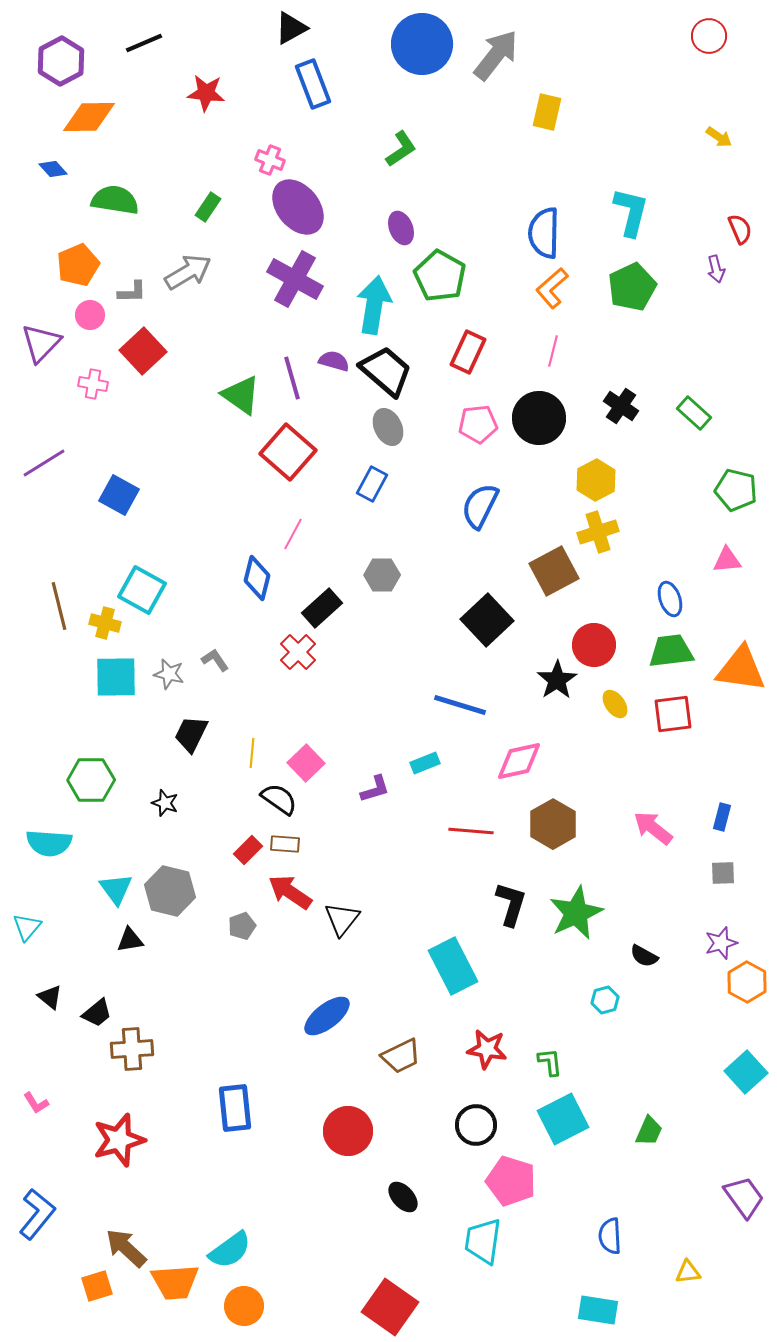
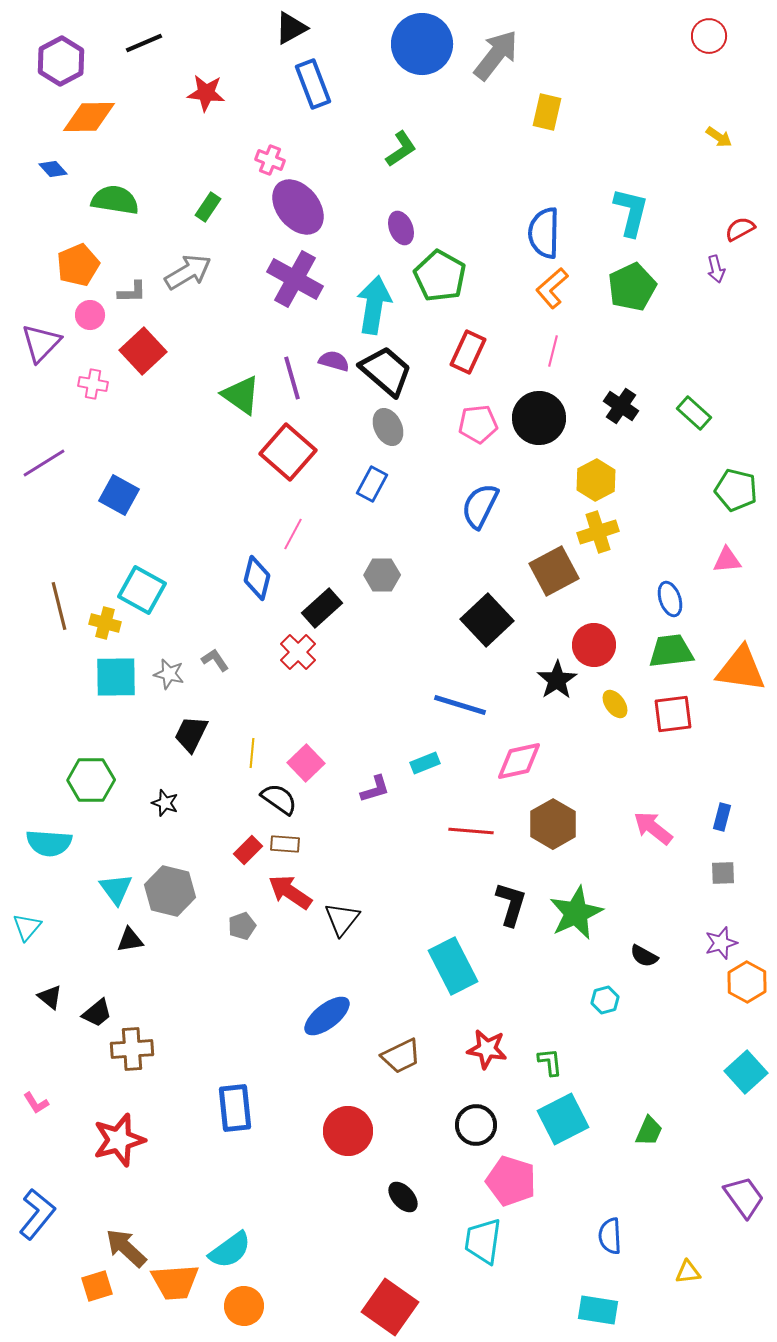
red semicircle at (740, 229): rotated 96 degrees counterclockwise
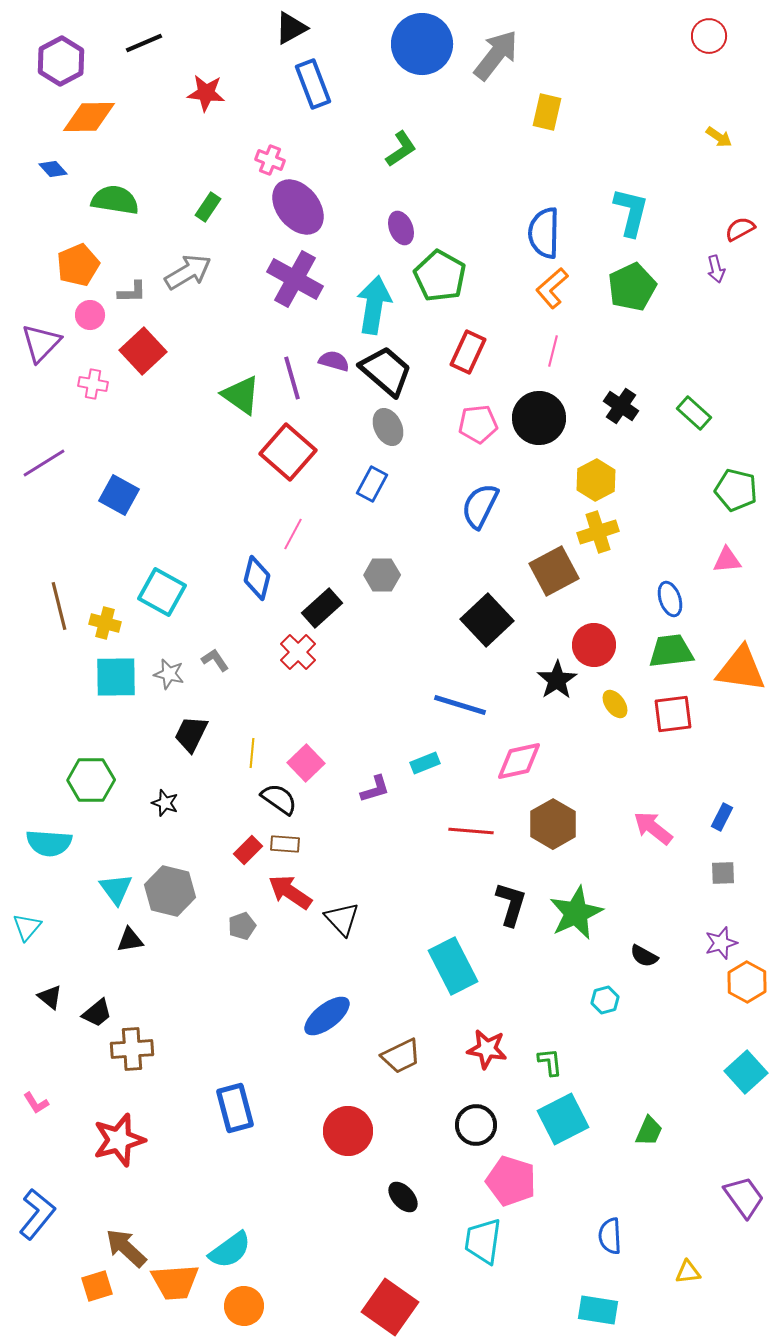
cyan square at (142, 590): moved 20 px right, 2 px down
blue rectangle at (722, 817): rotated 12 degrees clockwise
black triangle at (342, 919): rotated 21 degrees counterclockwise
blue rectangle at (235, 1108): rotated 9 degrees counterclockwise
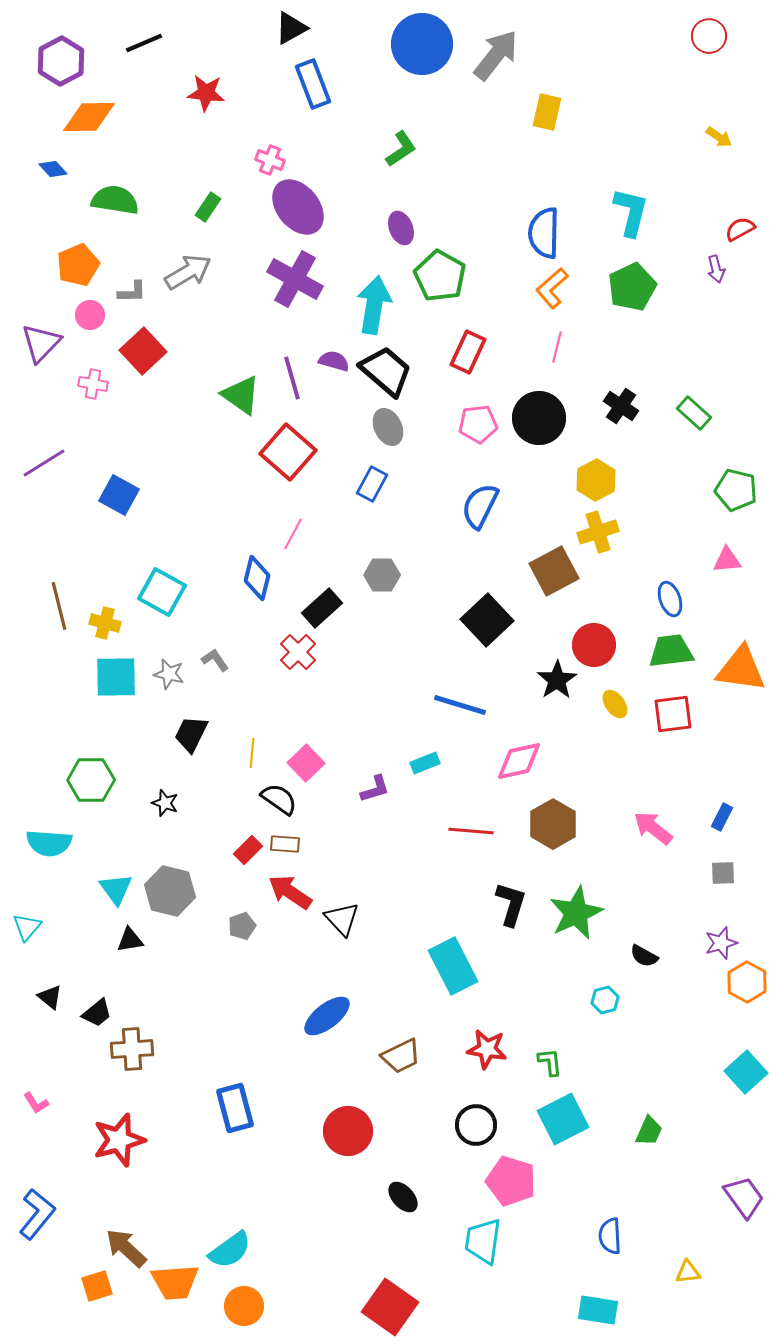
pink line at (553, 351): moved 4 px right, 4 px up
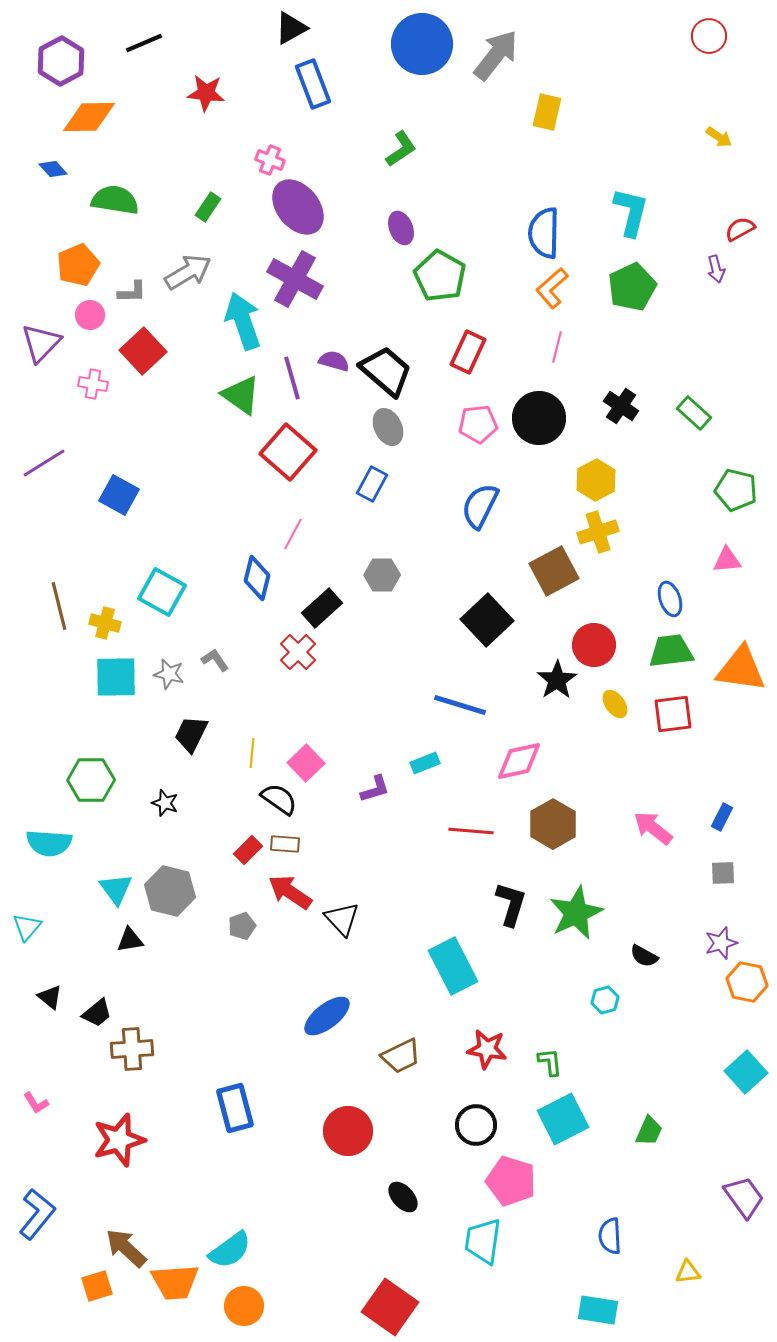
cyan arrow at (374, 305): moved 131 px left, 16 px down; rotated 28 degrees counterclockwise
orange hexagon at (747, 982): rotated 18 degrees counterclockwise
